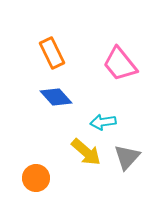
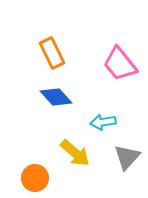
yellow arrow: moved 11 px left, 1 px down
orange circle: moved 1 px left
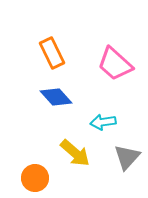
pink trapezoid: moved 5 px left; rotated 9 degrees counterclockwise
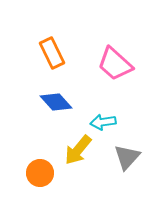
blue diamond: moved 5 px down
yellow arrow: moved 3 px right, 3 px up; rotated 88 degrees clockwise
orange circle: moved 5 px right, 5 px up
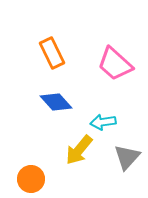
yellow arrow: moved 1 px right
orange circle: moved 9 px left, 6 px down
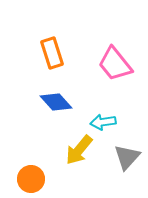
orange rectangle: rotated 8 degrees clockwise
pink trapezoid: rotated 9 degrees clockwise
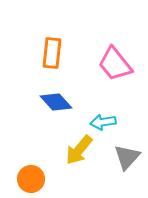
orange rectangle: rotated 24 degrees clockwise
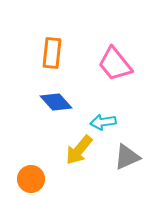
gray triangle: rotated 24 degrees clockwise
